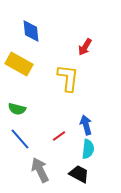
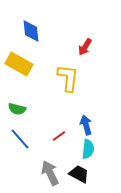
gray arrow: moved 10 px right, 3 px down
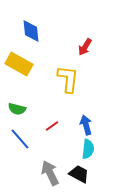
yellow L-shape: moved 1 px down
red line: moved 7 px left, 10 px up
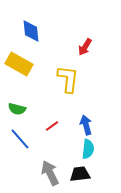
black trapezoid: moved 1 px right; rotated 35 degrees counterclockwise
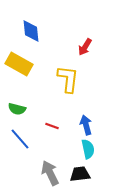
red line: rotated 56 degrees clockwise
cyan semicircle: rotated 18 degrees counterclockwise
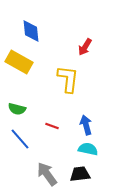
yellow rectangle: moved 2 px up
cyan semicircle: rotated 66 degrees counterclockwise
gray arrow: moved 3 px left, 1 px down; rotated 10 degrees counterclockwise
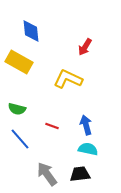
yellow L-shape: rotated 72 degrees counterclockwise
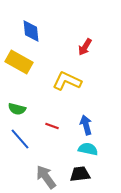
yellow L-shape: moved 1 px left, 2 px down
gray arrow: moved 1 px left, 3 px down
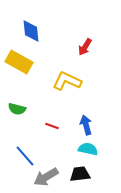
blue line: moved 5 px right, 17 px down
gray arrow: rotated 85 degrees counterclockwise
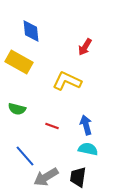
black trapezoid: moved 2 px left, 3 px down; rotated 75 degrees counterclockwise
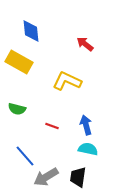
red arrow: moved 3 px up; rotated 96 degrees clockwise
